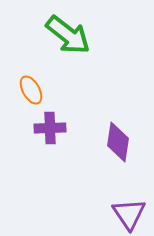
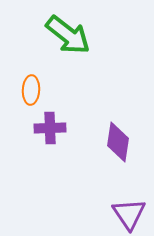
orange ellipse: rotated 32 degrees clockwise
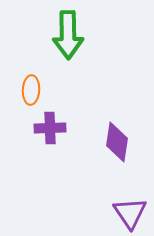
green arrow: rotated 51 degrees clockwise
purple diamond: moved 1 px left
purple triangle: moved 1 px right, 1 px up
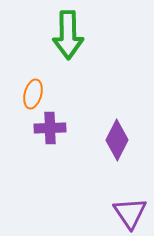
orange ellipse: moved 2 px right, 4 px down; rotated 12 degrees clockwise
purple diamond: moved 2 px up; rotated 18 degrees clockwise
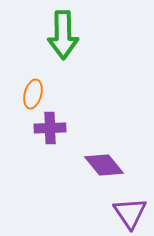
green arrow: moved 5 px left
purple diamond: moved 13 px left, 25 px down; rotated 66 degrees counterclockwise
